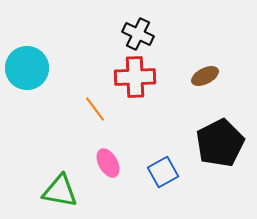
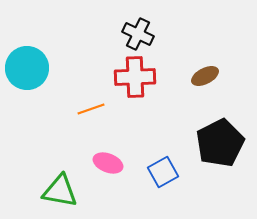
orange line: moved 4 px left; rotated 72 degrees counterclockwise
pink ellipse: rotated 40 degrees counterclockwise
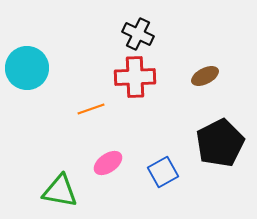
pink ellipse: rotated 56 degrees counterclockwise
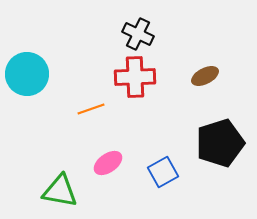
cyan circle: moved 6 px down
black pentagon: rotated 9 degrees clockwise
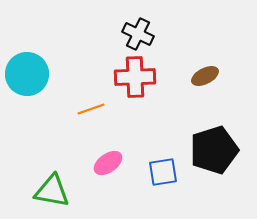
black pentagon: moved 6 px left, 7 px down
blue square: rotated 20 degrees clockwise
green triangle: moved 8 px left
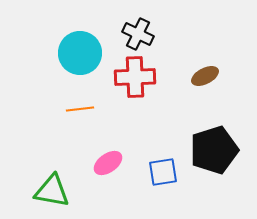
cyan circle: moved 53 px right, 21 px up
orange line: moved 11 px left; rotated 12 degrees clockwise
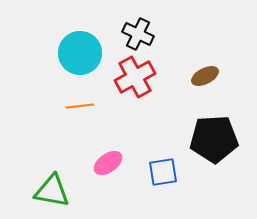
red cross: rotated 27 degrees counterclockwise
orange line: moved 3 px up
black pentagon: moved 11 px up; rotated 15 degrees clockwise
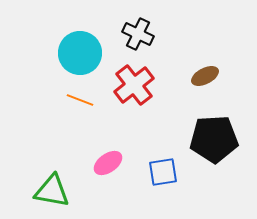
red cross: moved 1 px left, 8 px down; rotated 9 degrees counterclockwise
orange line: moved 6 px up; rotated 28 degrees clockwise
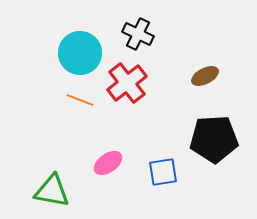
red cross: moved 7 px left, 2 px up
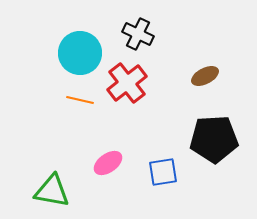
orange line: rotated 8 degrees counterclockwise
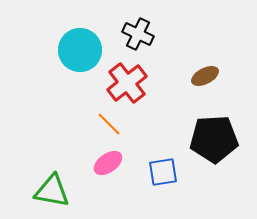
cyan circle: moved 3 px up
orange line: moved 29 px right, 24 px down; rotated 32 degrees clockwise
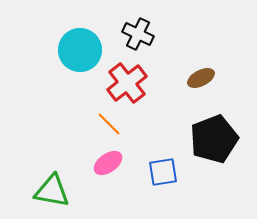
brown ellipse: moved 4 px left, 2 px down
black pentagon: rotated 18 degrees counterclockwise
